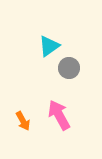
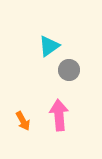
gray circle: moved 2 px down
pink arrow: rotated 24 degrees clockwise
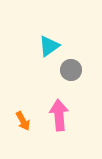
gray circle: moved 2 px right
